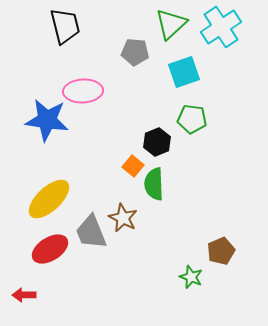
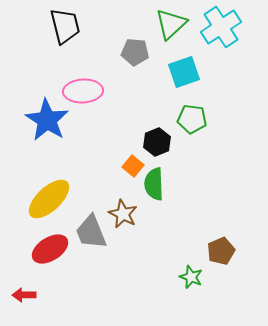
blue star: rotated 24 degrees clockwise
brown star: moved 4 px up
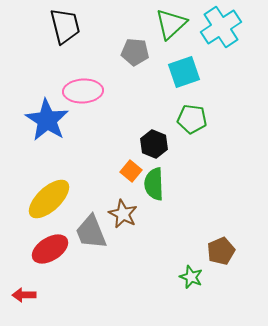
black hexagon: moved 3 px left, 2 px down; rotated 16 degrees counterclockwise
orange square: moved 2 px left, 5 px down
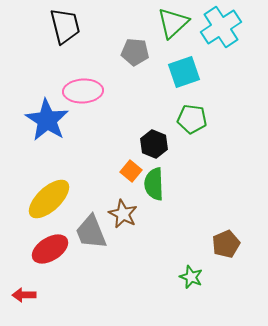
green triangle: moved 2 px right, 1 px up
brown pentagon: moved 5 px right, 7 px up
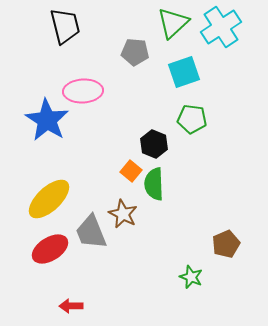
red arrow: moved 47 px right, 11 px down
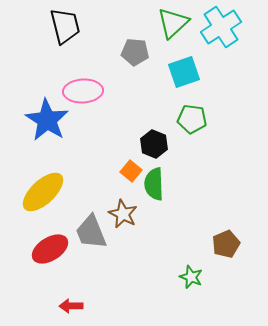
yellow ellipse: moved 6 px left, 7 px up
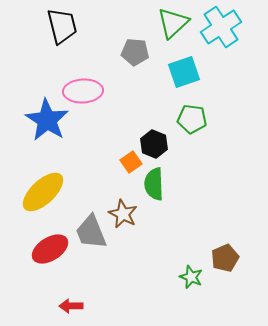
black trapezoid: moved 3 px left
orange square: moved 9 px up; rotated 15 degrees clockwise
brown pentagon: moved 1 px left, 14 px down
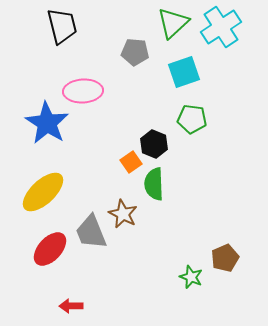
blue star: moved 3 px down
red ellipse: rotated 15 degrees counterclockwise
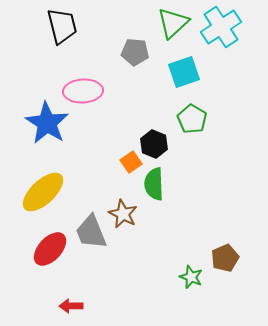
green pentagon: rotated 24 degrees clockwise
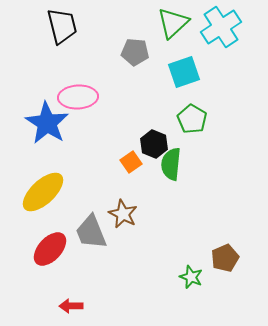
pink ellipse: moved 5 px left, 6 px down
green semicircle: moved 17 px right, 20 px up; rotated 8 degrees clockwise
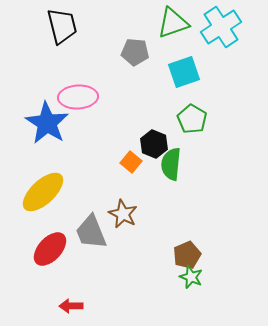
green triangle: rotated 24 degrees clockwise
orange square: rotated 15 degrees counterclockwise
brown pentagon: moved 38 px left, 3 px up
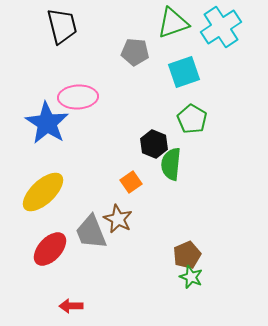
orange square: moved 20 px down; rotated 15 degrees clockwise
brown star: moved 5 px left, 5 px down
